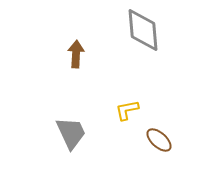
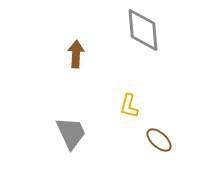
yellow L-shape: moved 2 px right, 4 px up; rotated 65 degrees counterclockwise
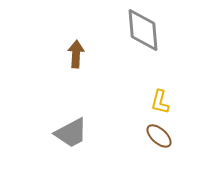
yellow L-shape: moved 31 px right, 4 px up
gray trapezoid: rotated 87 degrees clockwise
brown ellipse: moved 4 px up
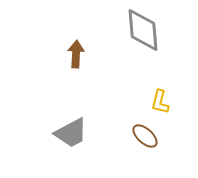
brown ellipse: moved 14 px left
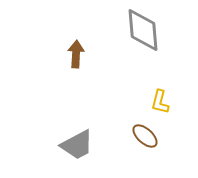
gray trapezoid: moved 6 px right, 12 px down
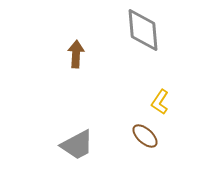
yellow L-shape: rotated 20 degrees clockwise
